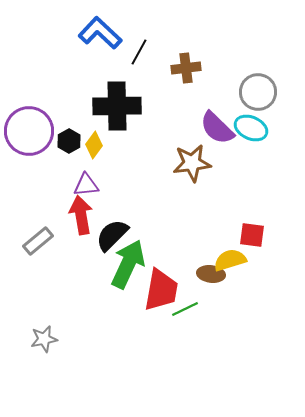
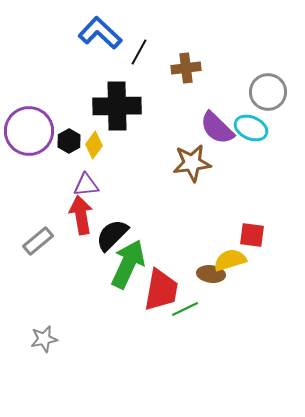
gray circle: moved 10 px right
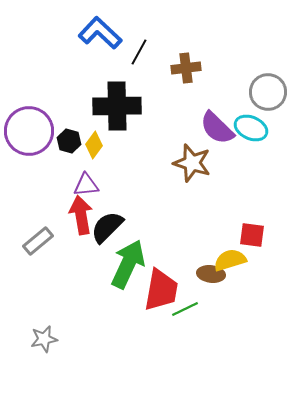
black hexagon: rotated 15 degrees counterclockwise
brown star: rotated 24 degrees clockwise
black semicircle: moved 5 px left, 8 px up
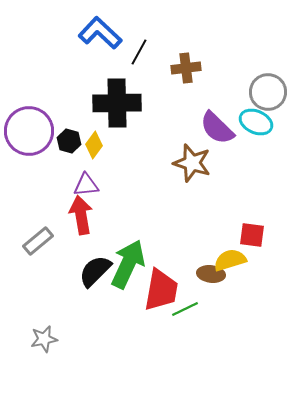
black cross: moved 3 px up
cyan ellipse: moved 5 px right, 6 px up
black semicircle: moved 12 px left, 44 px down
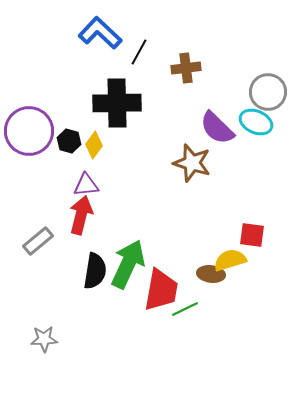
red arrow: rotated 24 degrees clockwise
black semicircle: rotated 144 degrees clockwise
gray star: rotated 8 degrees clockwise
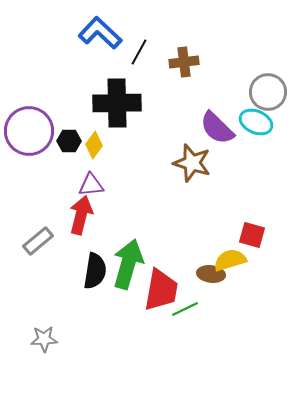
brown cross: moved 2 px left, 6 px up
black hexagon: rotated 15 degrees counterclockwise
purple triangle: moved 5 px right
red square: rotated 8 degrees clockwise
green arrow: rotated 9 degrees counterclockwise
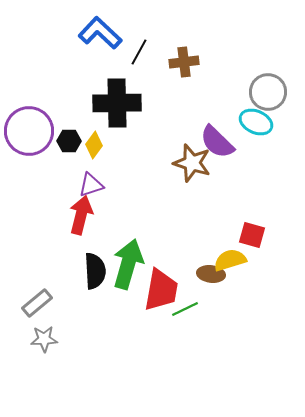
purple semicircle: moved 14 px down
purple triangle: rotated 12 degrees counterclockwise
gray rectangle: moved 1 px left, 62 px down
black semicircle: rotated 12 degrees counterclockwise
